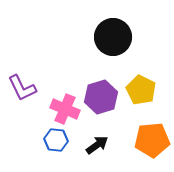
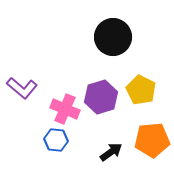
purple L-shape: rotated 24 degrees counterclockwise
black arrow: moved 14 px right, 7 px down
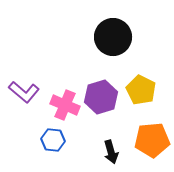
purple L-shape: moved 2 px right, 4 px down
pink cross: moved 4 px up
blue hexagon: moved 3 px left
black arrow: rotated 110 degrees clockwise
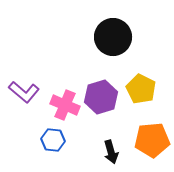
yellow pentagon: moved 1 px up
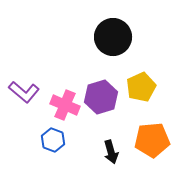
yellow pentagon: moved 2 px up; rotated 20 degrees clockwise
blue hexagon: rotated 15 degrees clockwise
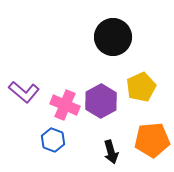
purple hexagon: moved 4 px down; rotated 12 degrees counterclockwise
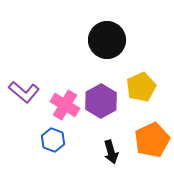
black circle: moved 6 px left, 3 px down
pink cross: rotated 8 degrees clockwise
orange pentagon: rotated 20 degrees counterclockwise
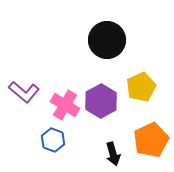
orange pentagon: moved 1 px left
black arrow: moved 2 px right, 2 px down
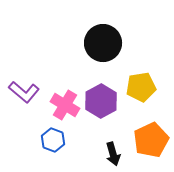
black circle: moved 4 px left, 3 px down
yellow pentagon: rotated 16 degrees clockwise
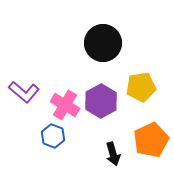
blue hexagon: moved 4 px up
